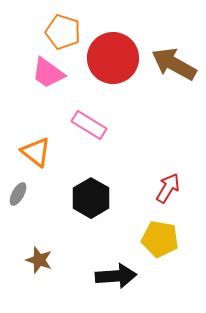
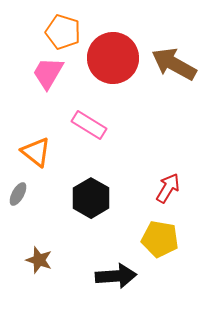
pink trapezoid: rotated 84 degrees clockwise
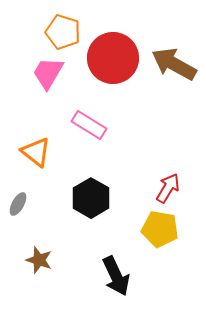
gray ellipse: moved 10 px down
yellow pentagon: moved 10 px up
black arrow: rotated 69 degrees clockwise
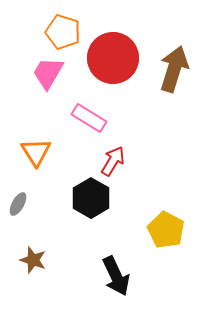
brown arrow: moved 5 px down; rotated 78 degrees clockwise
pink rectangle: moved 7 px up
orange triangle: rotated 20 degrees clockwise
red arrow: moved 55 px left, 27 px up
yellow pentagon: moved 6 px right, 1 px down; rotated 18 degrees clockwise
brown star: moved 6 px left
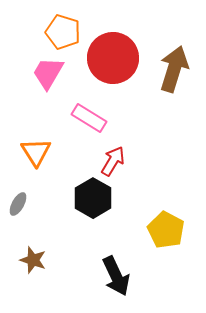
black hexagon: moved 2 px right
